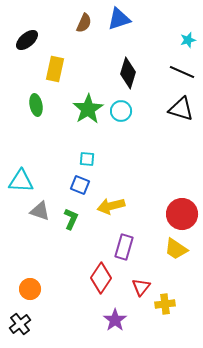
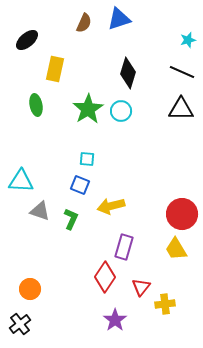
black triangle: rotated 16 degrees counterclockwise
yellow trapezoid: rotated 25 degrees clockwise
red diamond: moved 4 px right, 1 px up
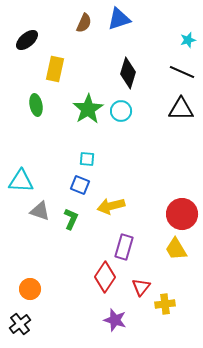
purple star: rotated 20 degrees counterclockwise
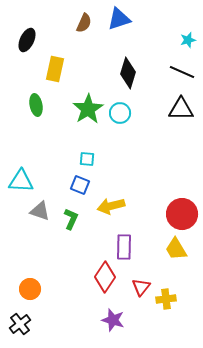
black ellipse: rotated 25 degrees counterclockwise
cyan circle: moved 1 px left, 2 px down
purple rectangle: rotated 15 degrees counterclockwise
yellow cross: moved 1 px right, 5 px up
purple star: moved 2 px left
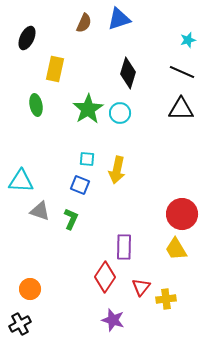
black ellipse: moved 2 px up
yellow arrow: moved 6 px right, 36 px up; rotated 64 degrees counterclockwise
black cross: rotated 10 degrees clockwise
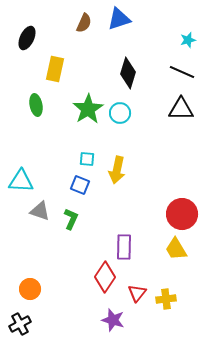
red triangle: moved 4 px left, 6 px down
